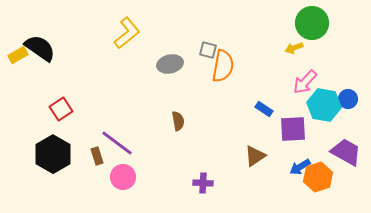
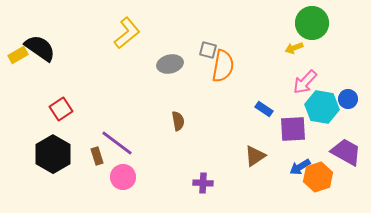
cyan hexagon: moved 2 px left, 2 px down
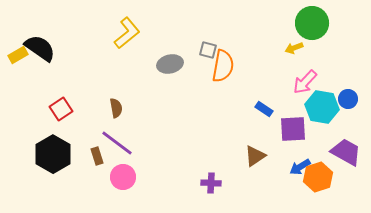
brown semicircle: moved 62 px left, 13 px up
purple cross: moved 8 px right
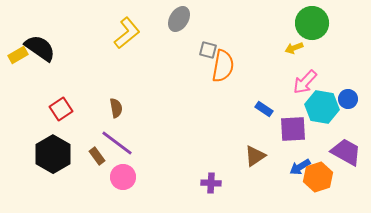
gray ellipse: moved 9 px right, 45 px up; rotated 45 degrees counterclockwise
brown rectangle: rotated 18 degrees counterclockwise
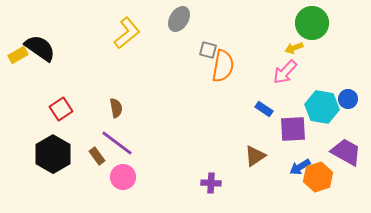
pink arrow: moved 20 px left, 10 px up
